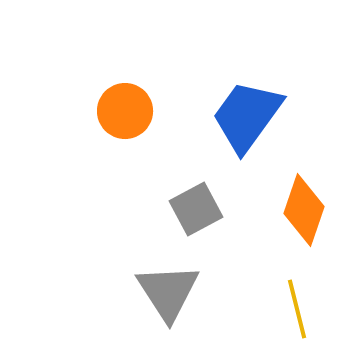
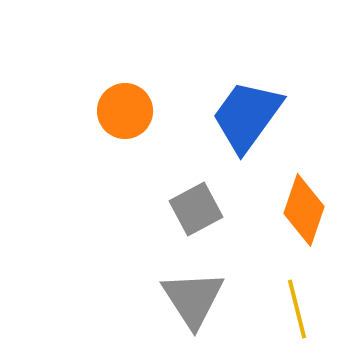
gray triangle: moved 25 px right, 7 px down
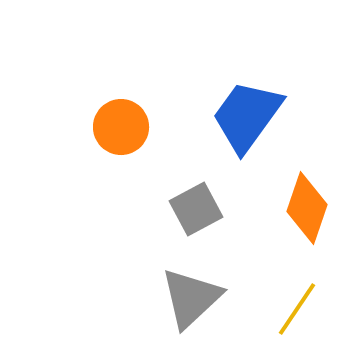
orange circle: moved 4 px left, 16 px down
orange diamond: moved 3 px right, 2 px up
gray triangle: moved 2 px left, 1 px up; rotated 20 degrees clockwise
yellow line: rotated 48 degrees clockwise
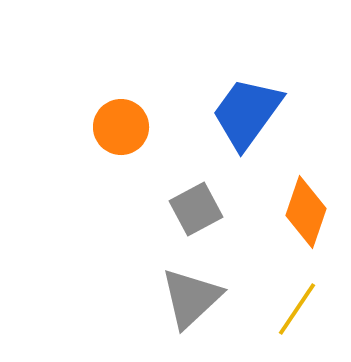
blue trapezoid: moved 3 px up
orange diamond: moved 1 px left, 4 px down
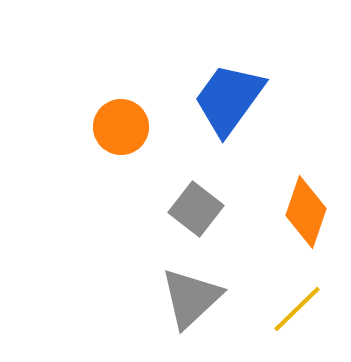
blue trapezoid: moved 18 px left, 14 px up
gray square: rotated 24 degrees counterclockwise
yellow line: rotated 12 degrees clockwise
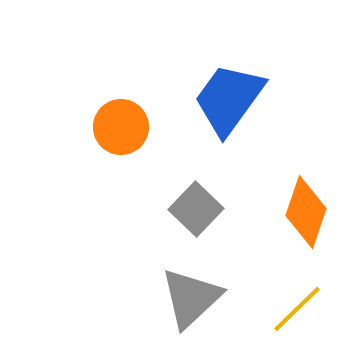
gray square: rotated 6 degrees clockwise
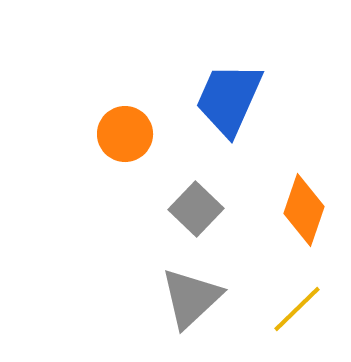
blue trapezoid: rotated 12 degrees counterclockwise
orange circle: moved 4 px right, 7 px down
orange diamond: moved 2 px left, 2 px up
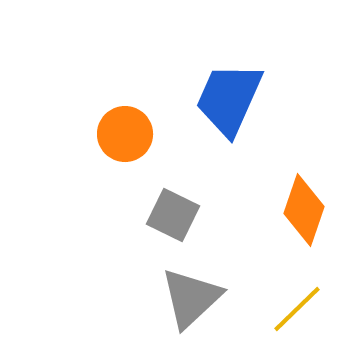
gray square: moved 23 px left, 6 px down; rotated 18 degrees counterclockwise
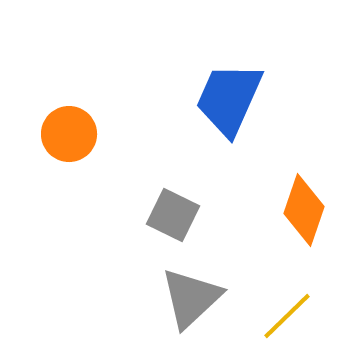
orange circle: moved 56 px left
yellow line: moved 10 px left, 7 px down
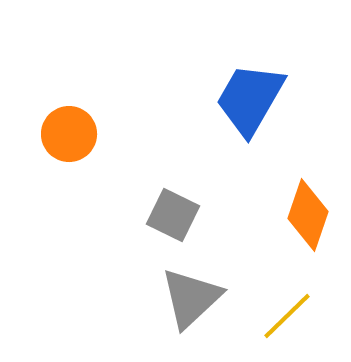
blue trapezoid: moved 21 px right; rotated 6 degrees clockwise
orange diamond: moved 4 px right, 5 px down
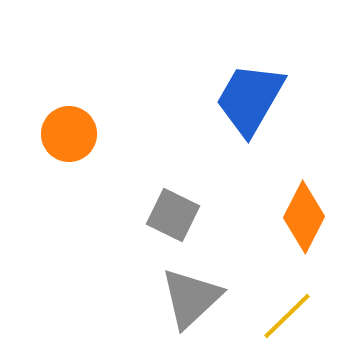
orange diamond: moved 4 px left, 2 px down; rotated 8 degrees clockwise
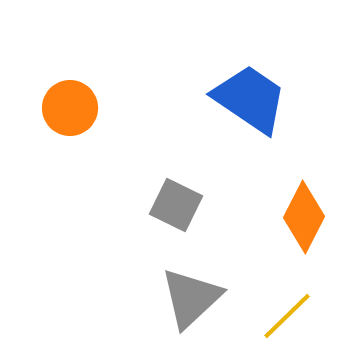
blue trapezoid: rotated 94 degrees clockwise
orange circle: moved 1 px right, 26 px up
gray square: moved 3 px right, 10 px up
